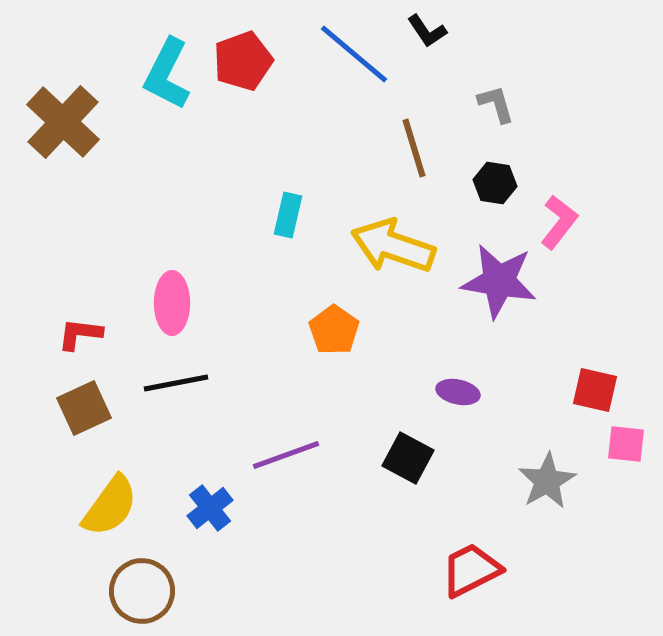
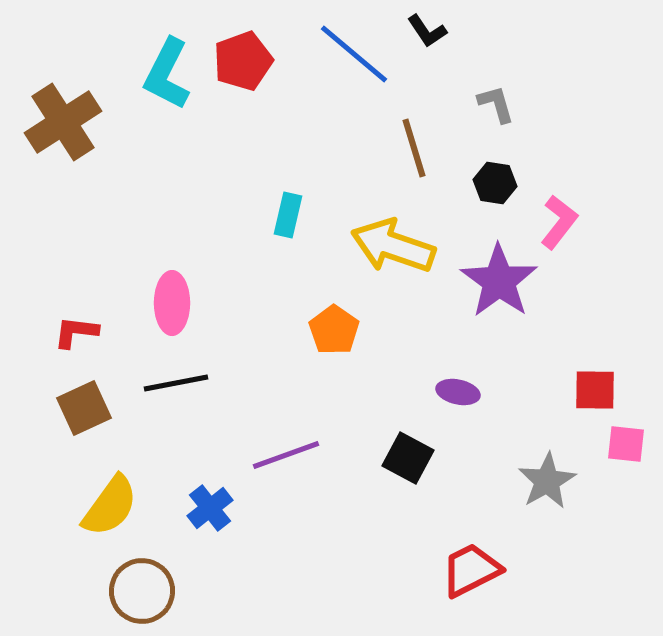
brown cross: rotated 14 degrees clockwise
purple star: rotated 26 degrees clockwise
red L-shape: moved 4 px left, 2 px up
red square: rotated 12 degrees counterclockwise
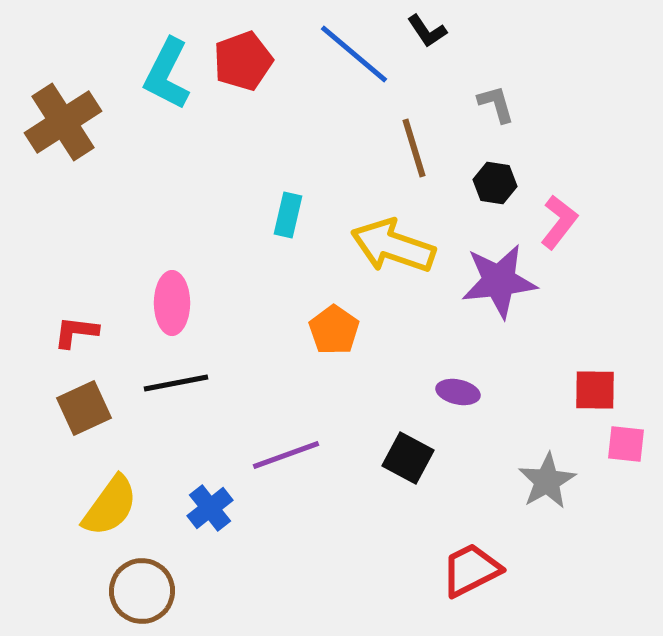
purple star: rotated 30 degrees clockwise
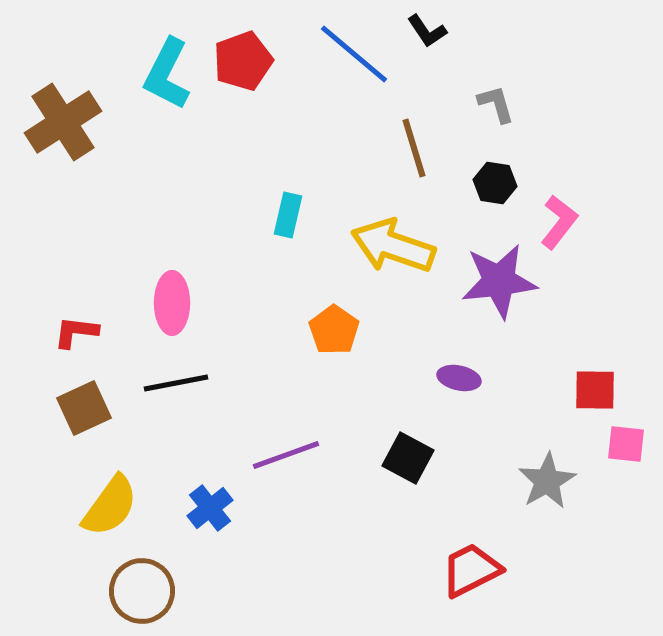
purple ellipse: moved 1 px right, 14 px up
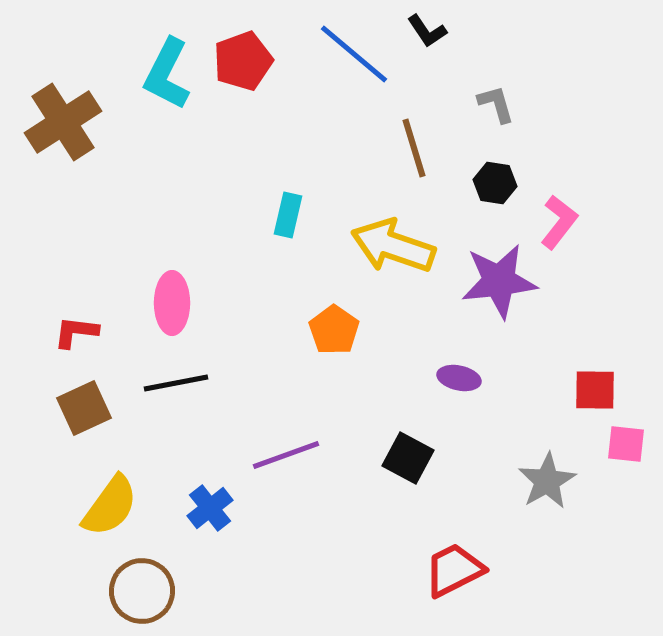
red trapezoid: moved 17 px left
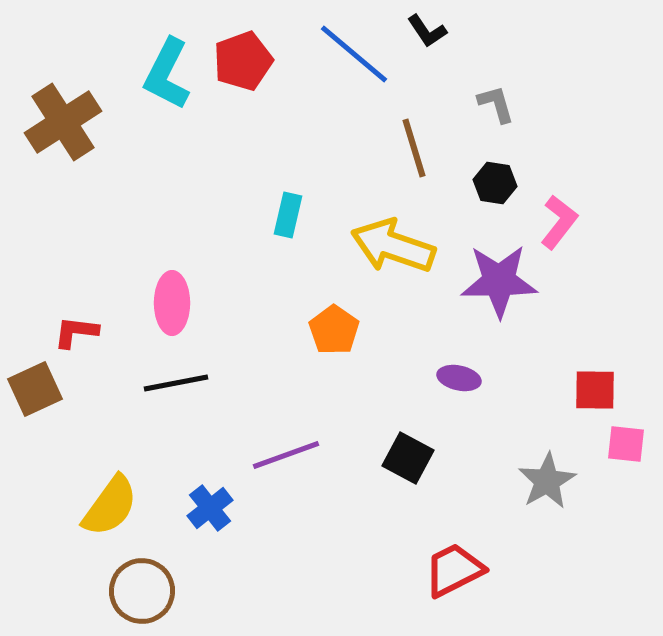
purple star: rotated 6 degrees clockwise
brown square: moved 49 px left, 19 px up
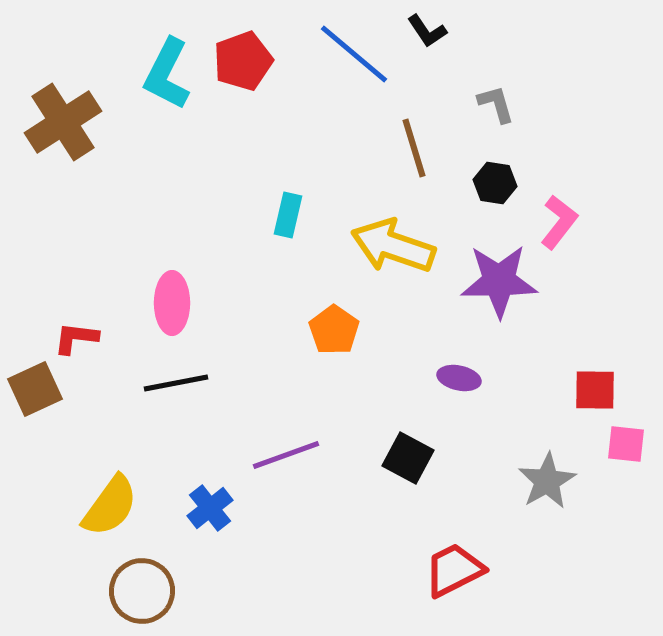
red L-shape: moved 6 px down
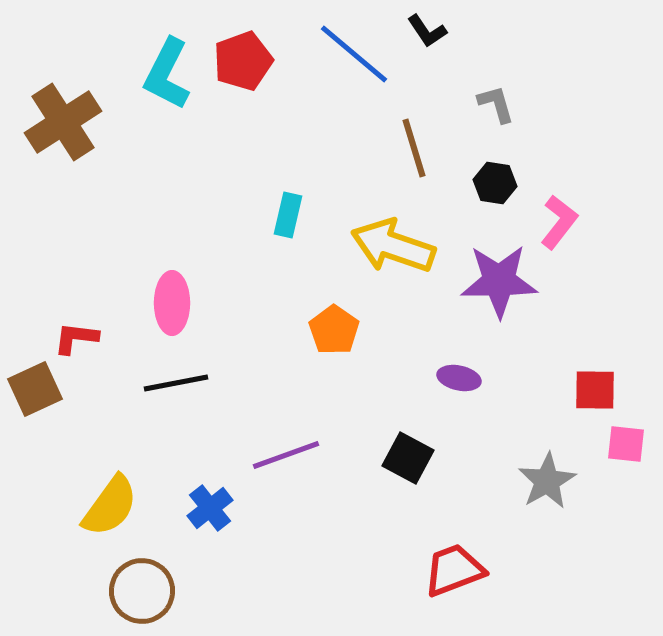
red trapezoid: rotated 6 degrees clockwise
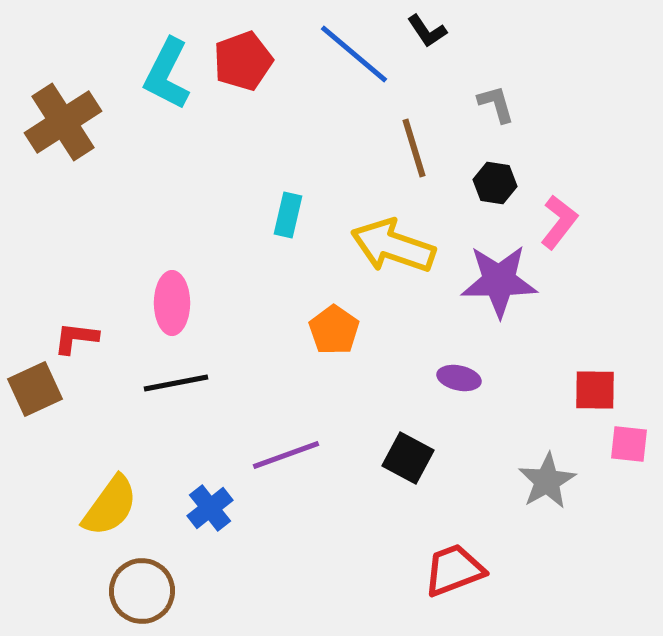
pink square: moved 3 px right
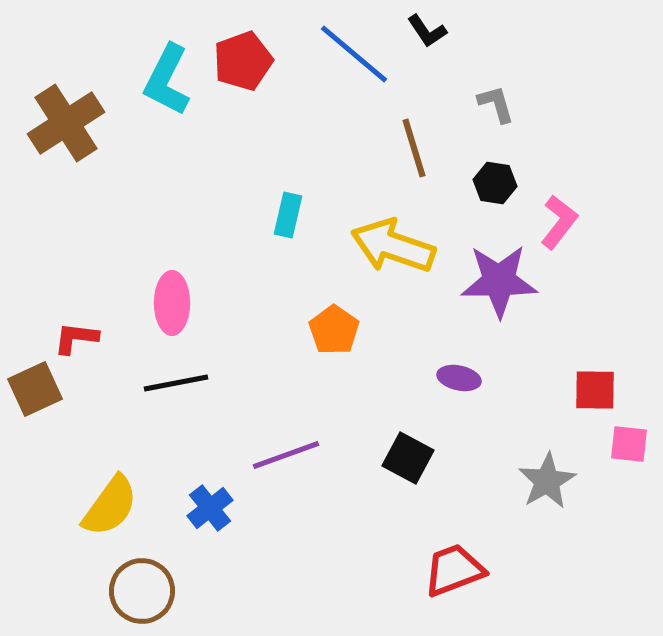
cyan L-shape: moved 6 px down
brown cross: moved 3 px right, 1 px down
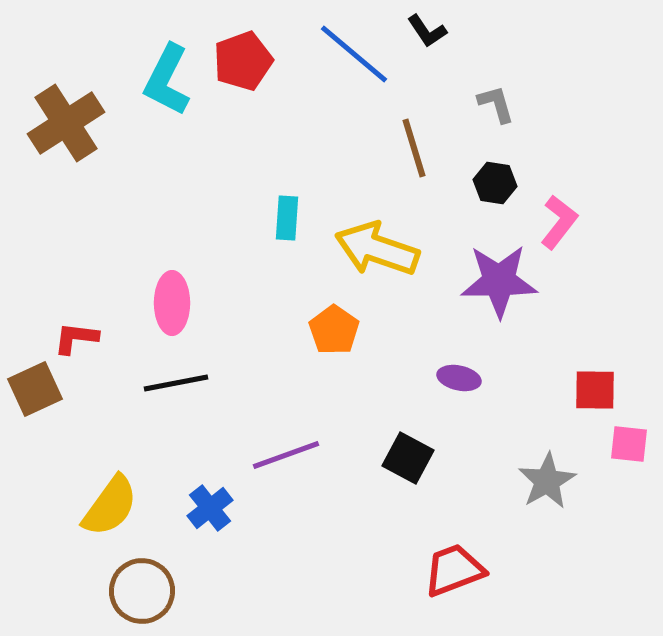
cyan rectangle: moved 1 px left, 3 px down; rotated 9 degrees counterclockwise
yellow arrow: moved 16 px left, 3 px down
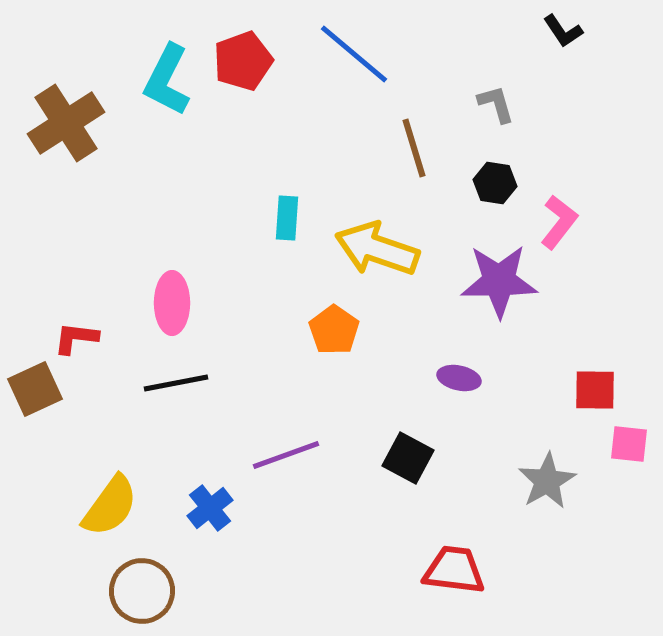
black L-shape: moved 136 px right
red trapezoid: rotated 28 degrees clockwise
